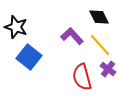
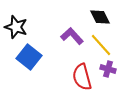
black diamond: moved 1 px right
yellow line: moved 1 px right
purple cross: rotated 21 degrees counterclockwise
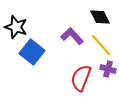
blue square: moved 3 px right, 5 px up
red semicircle: moved 1 px left, 1 px down; rotated 36 degrees clockwise
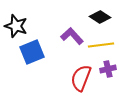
black diamond: rotated 30 degrees counterclockwise
black star: moved 1 px up
yellow line: rotated 55 degrees counterclockwise
blue square: rotated 30 degrees clockwise
purple cross: rotated 28 degrees counterclockwise
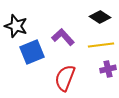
purple L-shape: moved 9 px left, 1 px down
red semicircle: moved 16 px left
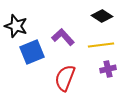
black diamond: moved 2 px right, 1 px up
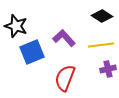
purple L-shape: moved 1 px right, 1 px down
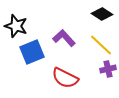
black diamond: moved 2 px up
yellow line: rotated 50 degrees clockwise
red semicircle: rotated 84 degrees counterclockwise
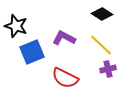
purple L-shape: rotated 20 degrees counterclockwise
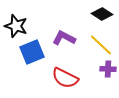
purple cross: rotated 14 degrees clockwise
